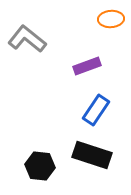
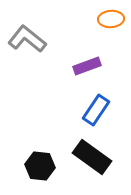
black rectangle: moved 2 px down; rotated 18 degrees clockwise
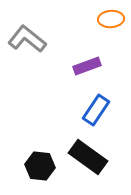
black rectangle: moved 4 px left
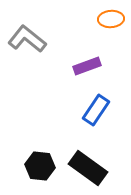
black rectangle: moved 11 px down
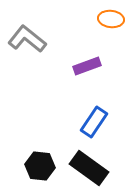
orange ellipse: rotated 10 degrees clockwise
blue rectangle: moved 2 px left, 12 px down
black rectangle: moved 1 px right
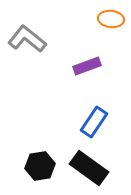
black hexagon: rotated 16 degrees counterclockwise
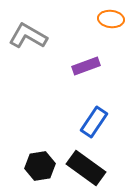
gray L-shape: moved 1 px right, 3 px up; rotated 9 degrees counterclockwise
purple rectangle: moved 1 px left
black rectangle: moved 3 px left
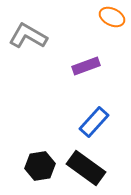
orange ellipse: moved 1 px right, 2 px up; rotated 20 degrees clockwise
blue rectangle: rotated 8 degrees clockwise
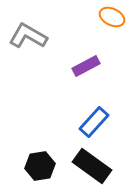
purple rectangle: rotated 8 degrees counterclockwise
black rectangle: moved 6 px right, 2 px up
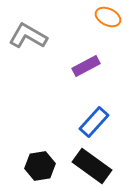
orange ellipse: moved 4 px left
